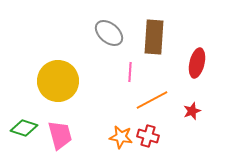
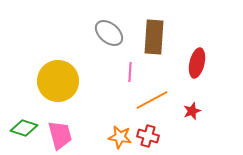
orange star: moved 1 px left
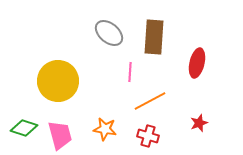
orange line: moved 2 px left, 1 px down
red star: moved 7 px right, 12 px down
orange star: moved 15 px left, 8 px up
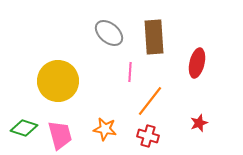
brown rectangle: rotated 8 degrees counterclockwise
orange line: rotated 24 degrees counterclockwise
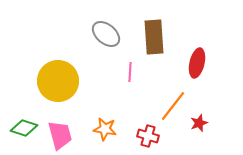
gray ellipse: moved 3 px left, 1 px down
orange line: moved 23 px right, 5 px down
